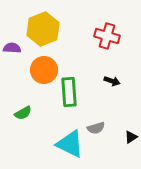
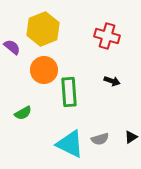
purple semicircle: moved 1 px up; rotated 36 degrees clockwise
gray semicircle: moved 4 px right, 11 px down
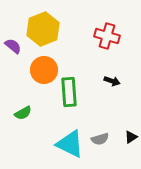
purple semicircle: moved 1 px right, 1 px up
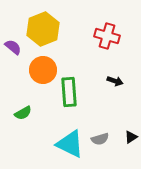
purple semicircle: moved 1 px down
orange circle: moved 1 px left
black arrow: moved 3 px right
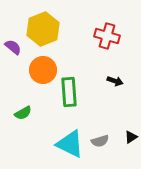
gray semicircle: moved 2 px down
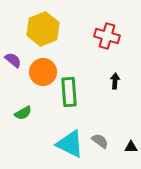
purple semicircle: moved 13 px down
orange circle: moved 2 px down
black arrow: rotated 105 degrees counterclockwise
black triangle: moved 10 px down; rotated 32 degrees clockwise
gray semicircle: rotated 126 degrees counterclockwise
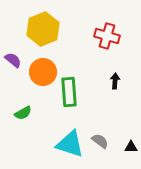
cyan triangle: rotated 8 degrees counterclockwise
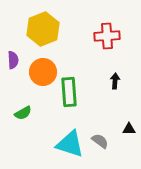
red cross: rotated 20 degrees counterclockwise
purple semicircle: rotated 48 degrees clockwise
black triangle: moved 2 px left, 18 px up
